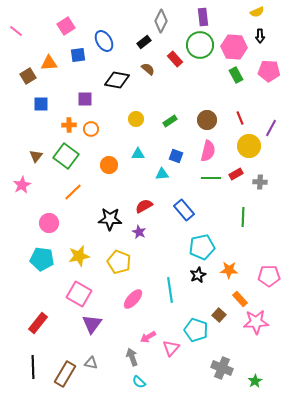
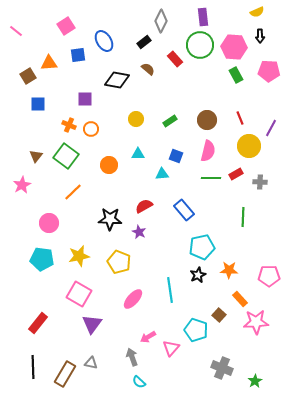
blue square at (41, 104): moved 3 px left
orange cross at (69, 125): rotated 24 degrees clockwise
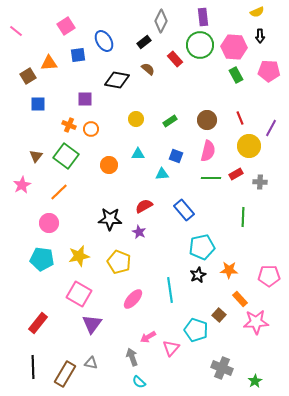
orange line at (73, 192): moved 14 px left
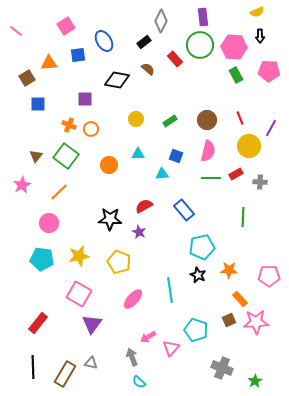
brown square at (28, 76): moved 1 px left, 2 px down
black star at (198, 275): rotated 21 degrees counterclockwise
brown square at (219, 315): moved 10 px right, 5 px down; rotated 24 degrees clockwise
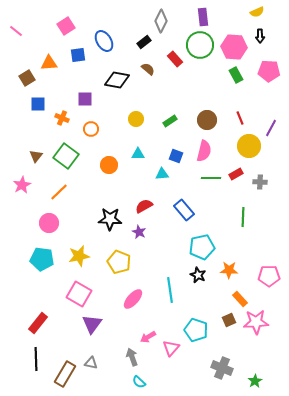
orange cross at (69, 125): moved 7 px left, 7 px up
pink semicircle at (208, 151): moved 4 px left
black line at (33, 367): moved 3 px right, 8 px up
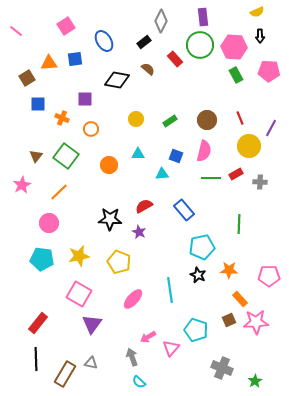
blue square at (78, 55): moved 3 px left, 4 px down
green line at (243, 217): moved 4 px left, 7 px down
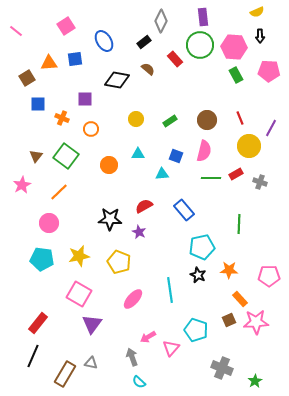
gray cross at (260, 182): rotated 16 degrees clockwise
black line at (36, 359): moved 3 px left, 3 px up; rotated 25 degrees clockwise
